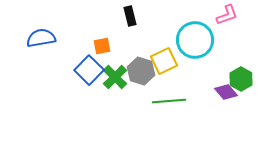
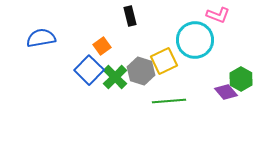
pink L-shape: moved 9 px left; rotated 40 degrees clockwise
orange square: rotated 24 degrees counterclockwise
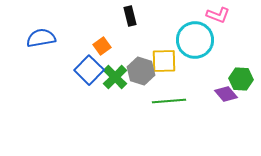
yellow square: rotated 24 degrees clockwise
green hexagon: rotated 25 degrees counterclockwise
purple diamond: moved 2 px down
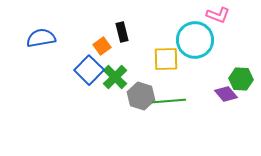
black rectangle: moved 8 px left, 16 px down
yellow square: moved 2 px right, 2 px up
gray hexagon: moved 25 px down
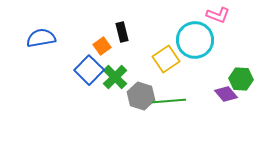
yellow square: rotated 32 degrees counterclockwise
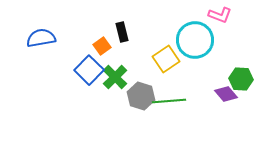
pink L-shape: moved 2 px right
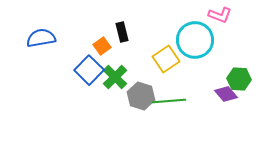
green hexagon: moved 2 px left
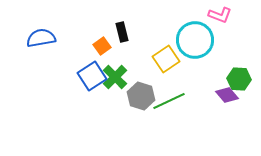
blue square: moved 3 px right, 6 px down; rotated 12 degrees clockwise
purple diamond: moved 1 px right, 1 px down
green line: rotated 20 degrees counterclockwise
